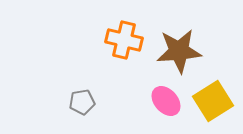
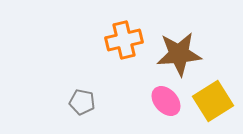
orange cross: rotated 27 degrees counterclockwise
brown star: moved 3 px down
gray pentagon: rotated 20 degrees clockwise
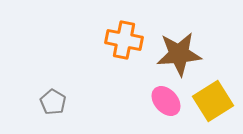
orange cross: rotated 24 degrees clockwise
gray pentagon: moved 29 px left; rotated 20 degrees clockwise
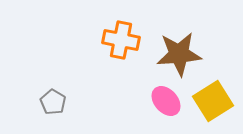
orange cross: moved 3 px left
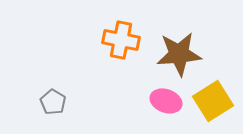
pink ellipse: rotated 28 degrees counterclockwise
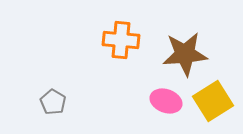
orange cross: rotated 6 degrees counterclockwise
brown star: moved 6 px right
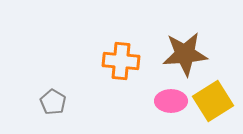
orange cross: moved 21 px down
pink ellipse: moved 5 px right; rotated 20 degrees counterclockwise
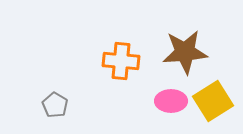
brown star: moved 2 px up
gray pentagon: moved 2 px right, 3 px down
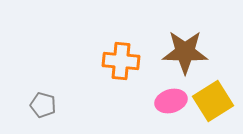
brown star: rotated 6 degrees clockwise
pink ellipse: rotated 16 degrees counterclockwise
gray pentagon: moved 12 px left; rotated 15 degrees counterclockwise
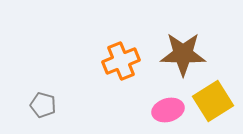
brown star: moved 2 px left, 2 px down
orange cross: rotated 27 degrees counterclockwise
pink ellipse: moved 3 px left, 9 px down
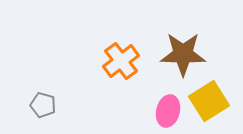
orange cross: rotated 15 degrees counterclockwise
yellow square: moved 4 px left
pink ellipse: moved 1 px down; rotated 60 degrees counterclockwise
